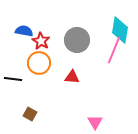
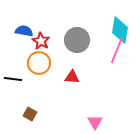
pink line: moved 3 px right
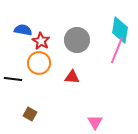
blue semicircle: moved 1 px left, 1 px up
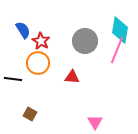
blue semicircle: rotated 48 degrees clockwise
gray circle: moved 8 px right, 1 px down
orange circle: moved 1 px left
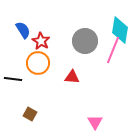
pink line: moved 4 px left
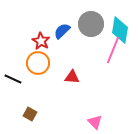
blue semicircle: moved 39 px right, 1 px down; rotated 102 degrees counterclockwise
gray circle: moved 6 px right, 17 px up
black line: rotated 18 degrees clockwise
pink triangle: rotated 14 degrees counterclockwise
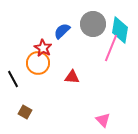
gray circle: moved 2 px right
red star: moved 2 px right, 7 px down
pink line: moved 2 px left, 2 px up
black line: rotated 36 degrees clockwise
brown square: moved 5 px left, 2 px up
pink triangle: moved 8 px right, 2 px up
